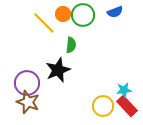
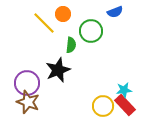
green circle: moved 8 px right, 16 px down
red rectangle: moved 2 px left, 1 px up
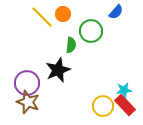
blue semicircle: moved 1 px right; rotated 28 degrees counterclockwise
yellow line: moved 2 px left, 6 px up
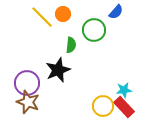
green circle: moved 3 px right, 1 px up
red rectangle: moved 1 px left, 2 px down
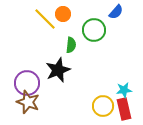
yellow line: moved 3 px right, 2 px down
red rectangle: moved 2 px down; rotated 30 degrees clockwise
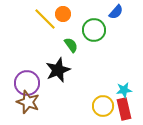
green semicircle: rotated 42 degrees counterclockwise
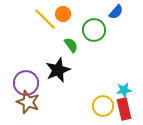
purple circle: moved 1 px left
